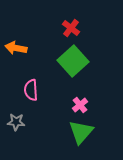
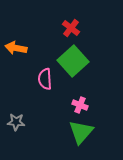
pink semicircle: moved 14 px right, 11 px up
pink cross: rotated 28 degrees counterclockwise
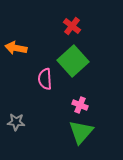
red cross: moved 1 px right, 2 px up
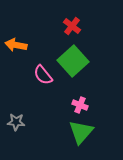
orange arrow: moved 3 px up
pink semicircle: moved 2 px left, 4 px up; rotated 35 degrees counterclockwise
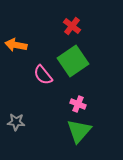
green square: rotated 8 degrees clockwise
pink cross: moved 2 px left, 1 px up
green triangle: moved 2 px left, 1 px up
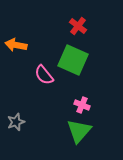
red cross: moved 6 px right
green square: moved 1 px up; rotated 32 degrees counterclockwise
pink semicircle: moved 1 px right
pink cross: moved 4 px right, 1 px down
gray star: rotated 24 degrees counterclockwise
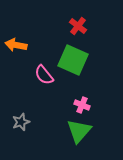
gray star: moved 5 px right
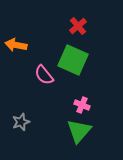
red cross: rotated 12 degrees clockwise
